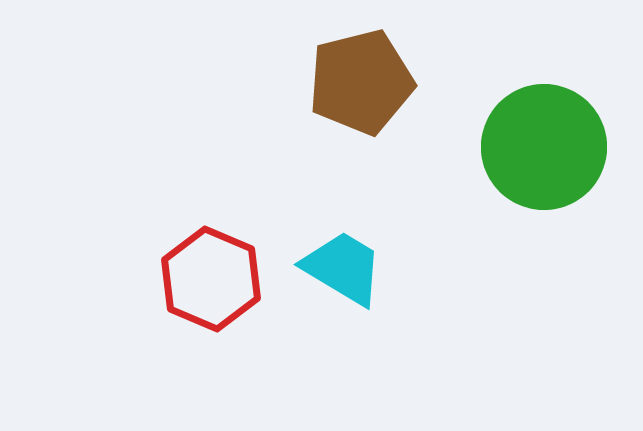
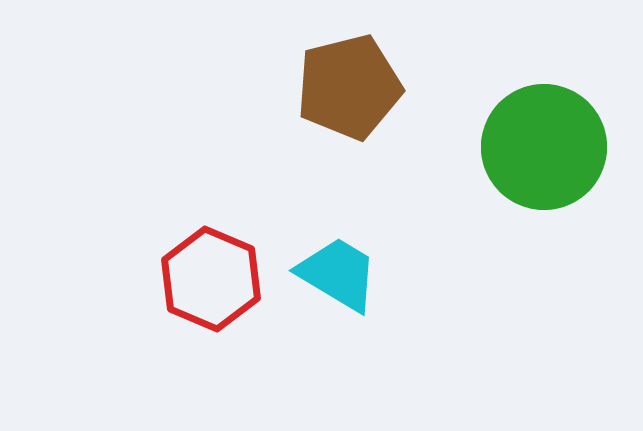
brown pentagon: moved 12 px left, 5 px down
cyan trapezoid: moved 5 px left, 6 px down
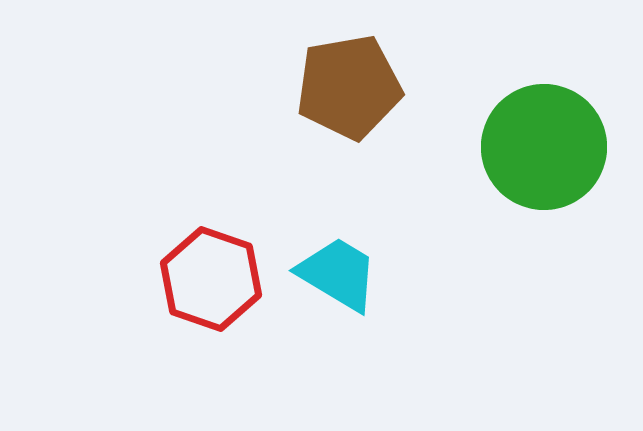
brown pentagon: rotated 4 degrees clockwise
red hexagon: rotated 4 degrees counterclockwise
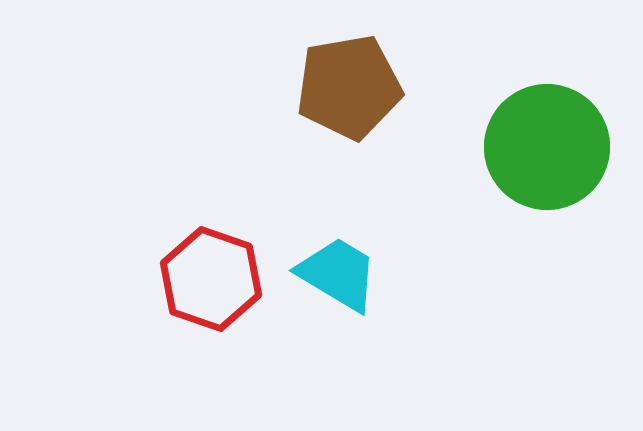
green circle: moved 3 px right
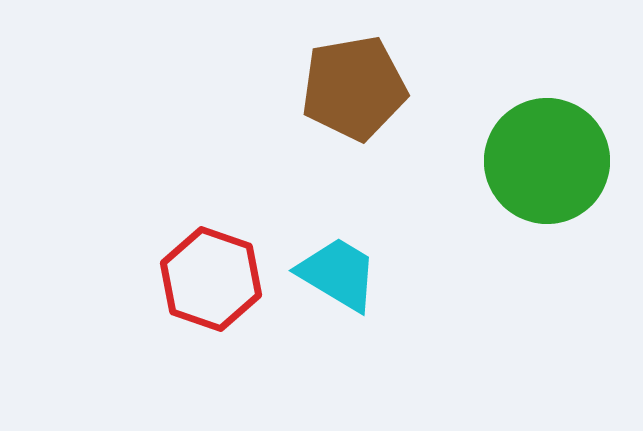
brown pentagon: moved 5 px right, 1 px down
green circle: moved 14 px down
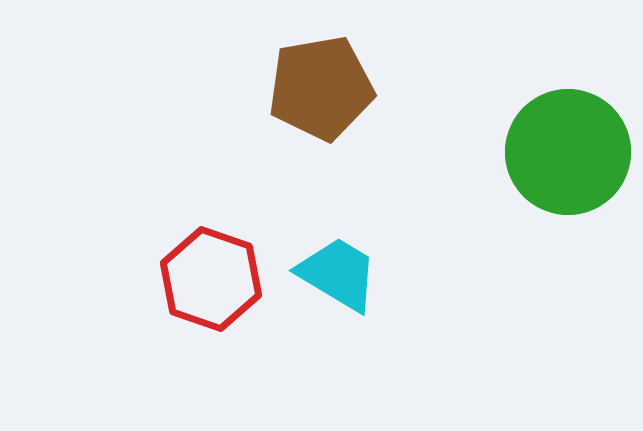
brown pentagon: moved 33 px left
green circle: moved 21 px right, 9 px up
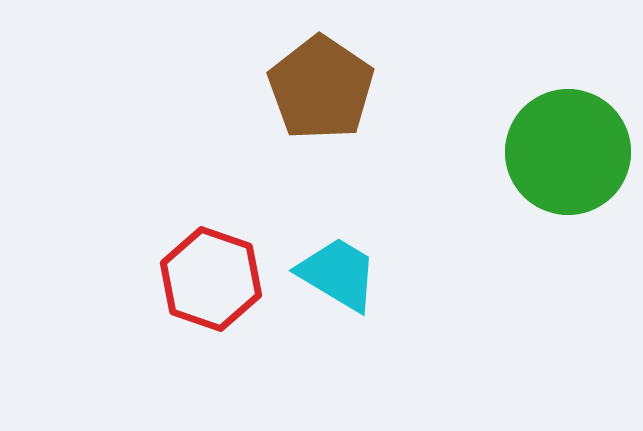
brown pentagon: rotated 28 degrees counterclockwise
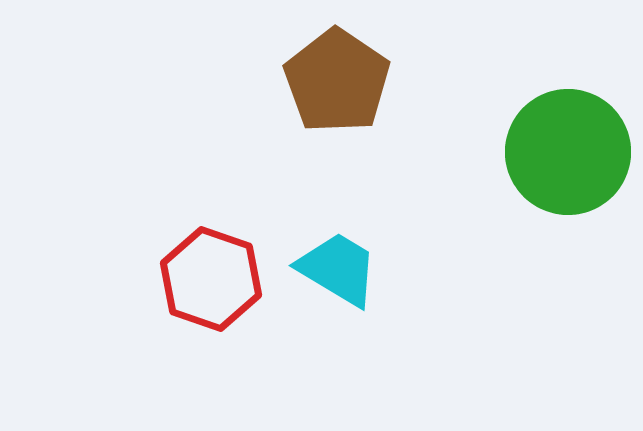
brown pentagon: moved 16 px right, 7 px up
cyan trapezoid: moved 5 px up
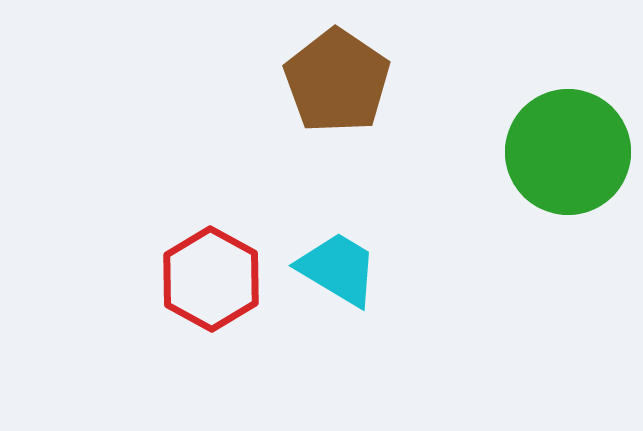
red hexagon: rotated 10 degrees clockwise
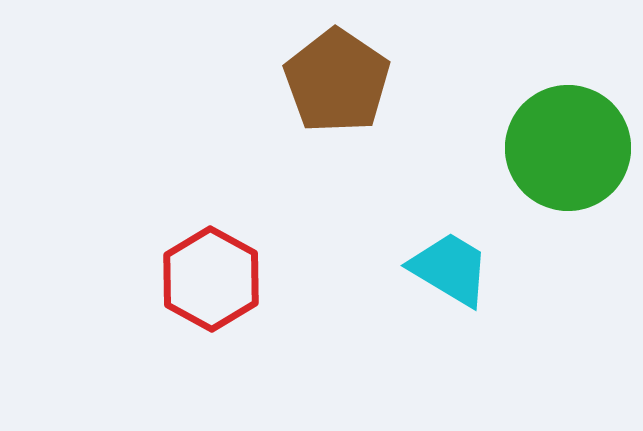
green circle: moved 4 px up
cyan trapezoid: moved 112 px right
